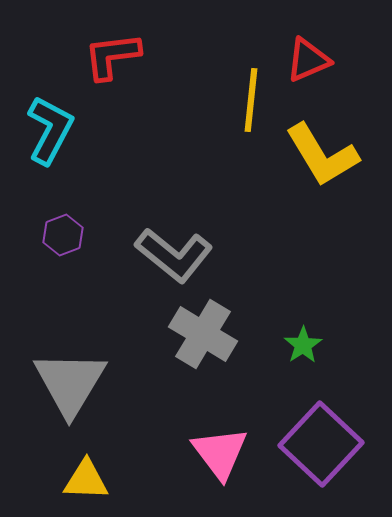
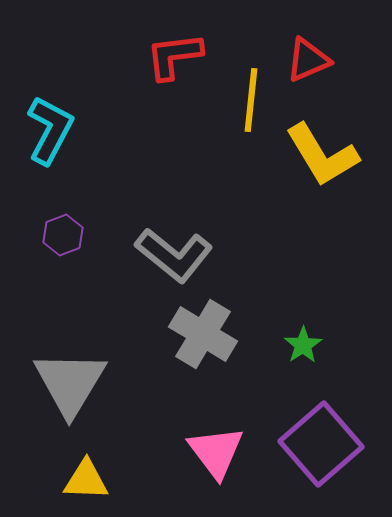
red L-shape: moved 62 px right
purple square: rotated 6 degrees clockwise
pink triangle: moved 4 px left, 1 px up
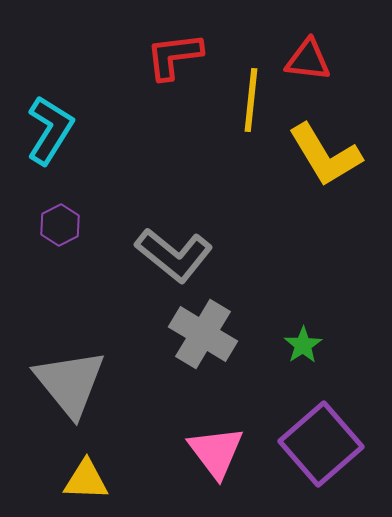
red triangle: rotated 30 degrees clockwise
cyan L-shape: rotated 4 degrees clockwise
yellow L-shape: moved 3 px right
purple hexagon: moved 3 px left, 10 px up; rotated 6 degrees counterclockwise
gray triangle: rotated 10 degrees counterclockwise
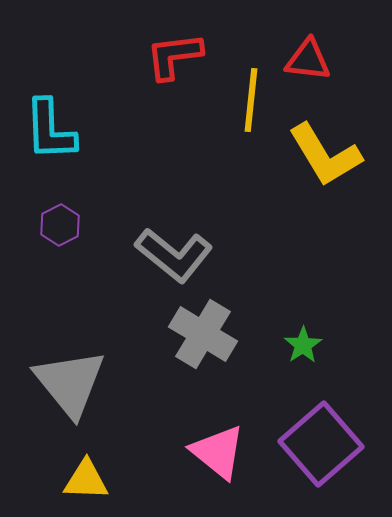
cyan L-shape: rotated 146 degrees clockwise
pink triangle: moved 2 px right; rotated 14 degrees counterclockwise
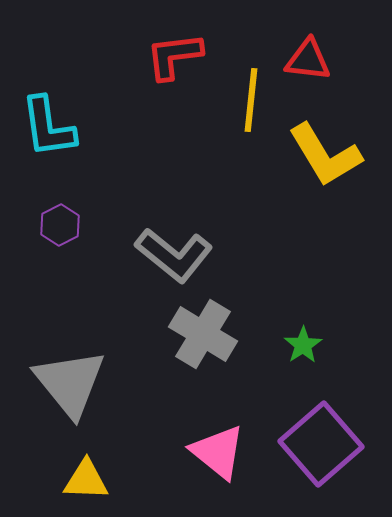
cyan L-shape: moved 2 px left, 3 px up; rotated 6 degrees counterclockwise
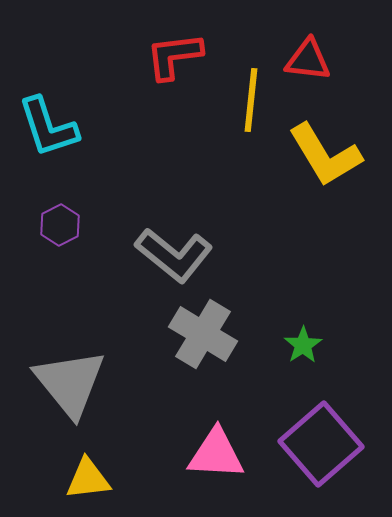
cyan L-shape: rotated 10 degrees counterclockwise
pink triangle: moved 2 px left, 2 px down; rotated 36 degrees counterclockwise
yellow triangle: moved 2 px right, 1 px up; rotated 9 degrees counterclockwise
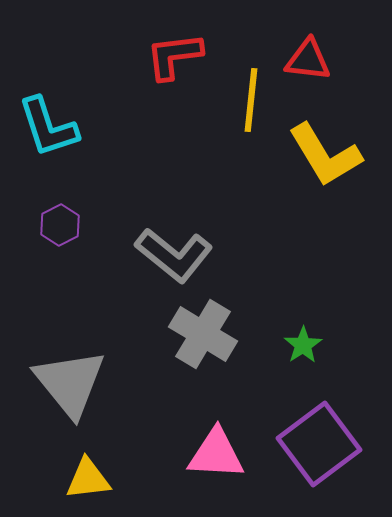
purple square: moved 2 px left; rotated 4 degrees clockwise
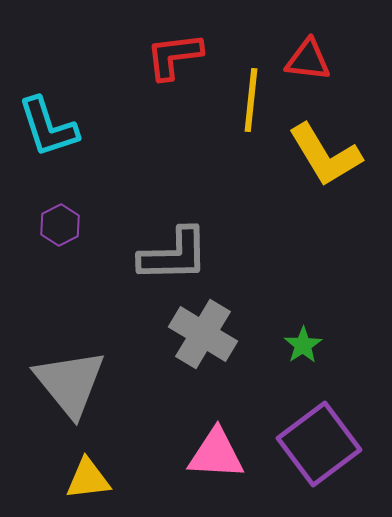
gray L-shape: rotated 40 degrees counterclockwise
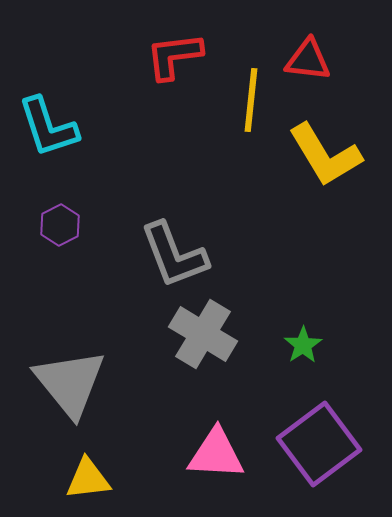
gray L-shape: rotated 70 degrees clockwise
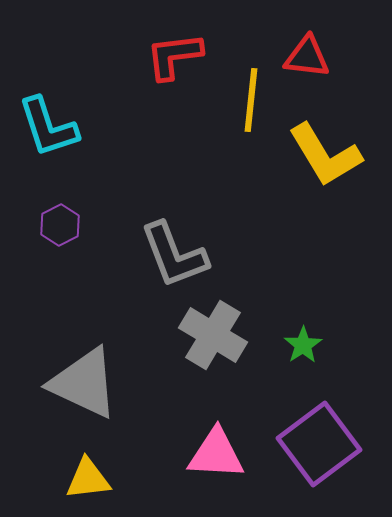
red triangle: moved 1 px left, 3 px up
gray cross: moved 10 px right, 1 px down
gray triangle: moved 14 px right; rotated 26 degrees counterclockwise
